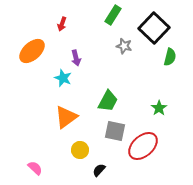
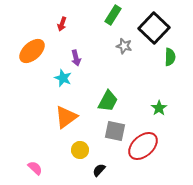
green semicircle: rotated 12 degrees counterclockwise
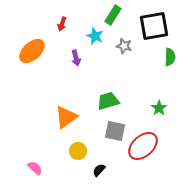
black square: moved 2 px up; rotated 36 degrees clockwise
cyan star: moved 32 px right, 42 px up
green trapezoid: rotated 135 degrees counterclockwise
yellow circle: moved 2 px left, 1 px down
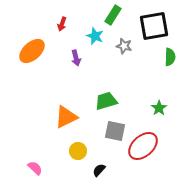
green trapezoid: moved 2 px left
orange triangle: rotated 10 degrees clockwise
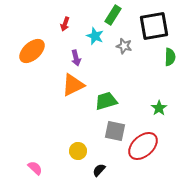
red arrow: moved 3 px right
orange triangle: moved 7 px right, 32 px up
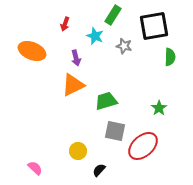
orange ellipse: rotated 64 degrees clockwise
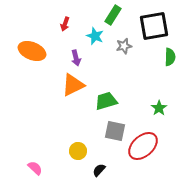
gray star: rotated 28 degrees counterclockwise
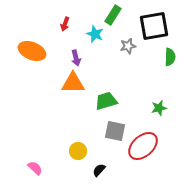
cyan star: moved 2 px up
gray star: moved 4 px right
orange triangle: moved 2 px up; rotated 25 degrees clockwise
green star: rotated 21 degrees clockwise
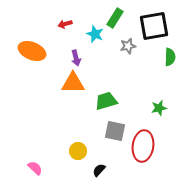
green rectangle: moved 2 px right, 3 px down
red arrow: rotated 56 degrees clockwise
red ellipse: rotated 40 degrees counterclockwise
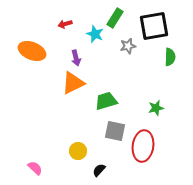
orange triangle: rotated 25 degrees counterclockwise
green star: moved 3 px left
